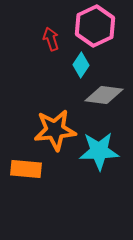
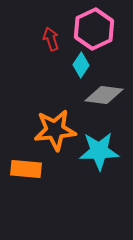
pink hexagon: moved 1 px left, 3 px down
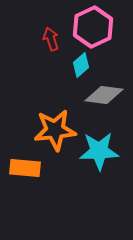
pink hexagon: moved 1 px left, 2 px up
cyan diamond: rotated 15 degrees clockwise
orange rectangle: moved 1 px left, 1 px up
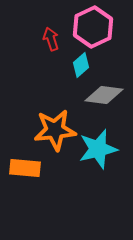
cyan star: moved 1 px left, 2 px up; rotated 12 degrees counterclockwise
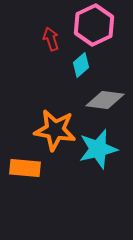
pink hexagon: moved 1 px right, 2 px up
gray diamond: moved 1 px right, 5 px down
orange star: rotated 15 degrees clockwise
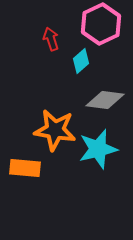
pink hexagon: moved 7 px right, 1 px up
cyan diamond: moved 4 px up
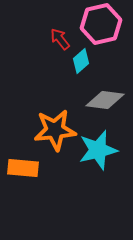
pink hexagon: rotated 12 degrees clockwise
red arrow: moved 9 px right; rotated 20 degrees counterclockwise
orange star: rotated 15 degrees counterclockwise
cyan star: moved 1 px down
orange rectangle: moved 2 px left
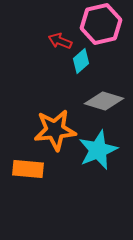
red arrow: moved 2 px down; rotated 30 degrees counterclockwise
gray diamond: moved 1 px left, 1 px down; rotated 9 degrees clockwise
cyan star: rotated 9 degrees counterclockwise
orange rectangle: moved 5 px right, 1 px down
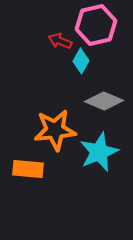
pink hexagon: moved 5 px left, 1 px down
cyan diamond: rotated 20 degrees counterclockwise
gray diamond: rotated 6 degrees clockwise
cyan star: moved 1 px right, 2 px down
